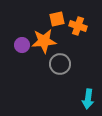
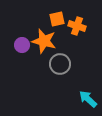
orange cross: moved 1 px left
orange star: rotated 20 degrees clockwise
cyan arrow: rotated 126 degrees clockwise
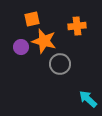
orange square: moved 25 px left
orange cross: rotated 24 degrees counterclockwise
purple circle: moved 1 px left, 2 px down
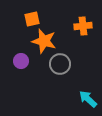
orange cross: moved 6 px right
purple circle: moved 14 px down
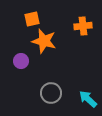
gray circle: moved 9 px left, 29 px down
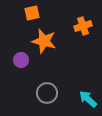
orange square: moved 6 px up
orange cross: rotated 12 degrees counterclockwise
purple circle: moved 1 px up
gray circle: moved 4 px left
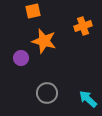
orange square: moved 1 px right, 2 px up
purple circle: moved 2 px up
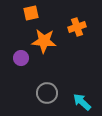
orange square: moved 2 px left, 2 px down
orange cross: moved 6 px left, 1 px down
orange star: rotated 10 degrees counterclockwise
cyan arrow: moved 6 px left, 3 px down
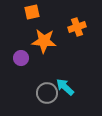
orange square: moved 1 px right, 1 px up
cyan arrow: moved 17 px left, 15 px up
